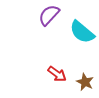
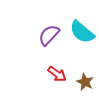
purple semicircle: moved 20 px down
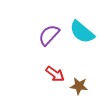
red arrow: moved 2 px left
brown star: moved 6 px left, 4 px down; rotated 18 degrees counterclockwise
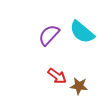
red arrow: moved 2 px right, 2 px down
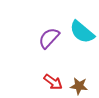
purple semicircle: moved 3 px down
red arrow: moved 4 px left, 6 px down
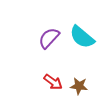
cyan semicircle: moved 5 px down
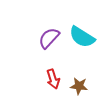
cyan semicircle: rotated 8 degrees counterclockwise
red arrow: moved 3 px up; rotated 36 degrees clockwise
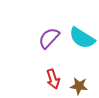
cyan semicircle: moved 1 px down
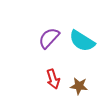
cyan semicircle: moved 3 px down
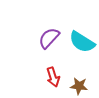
cyan semicircle: moved 1 px down
red arrow: moved 2 px up
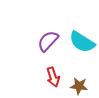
purple semicircle: moved 1 px left, 3 px down
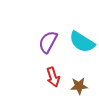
purple semicircle: moved 1 px down; rotated 15 degrees counterclockwise
brown star: rotated 12 degrees counterclockwise
